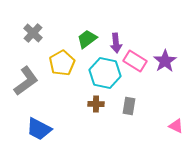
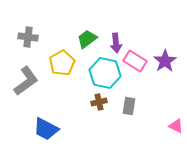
gray cross: moved 5 px left, 4 px down; rotated 36 degrees counterclockwise
brown cross: moved 3 px right, 2 px up; rotated 14 degrees counterclockwise
blue trapezoid: moved 7 px right
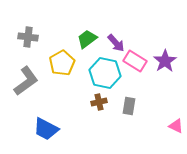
purple arrow: rotated 36 degrees counterclockwise
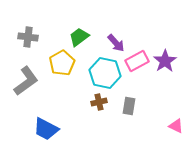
green trapezoid: moved 8 px left, 2 px up
pink rectangle: moved 2 px right; rotated 60 degrees counterclockwise
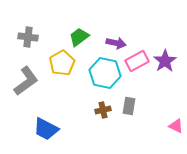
purple arrow: rotated 36 degrees counterclockwise
brown cross: moved 4 px right, 8 px down
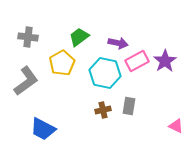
purple arrow: moved 2 px right
blue trapezoid: moved 3 px left
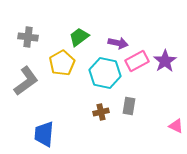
brown cross: moved 2 px left, 2 px down
blue trapezoid: moved 1 px right, 5 px down; rotated 68 degrees clockwise
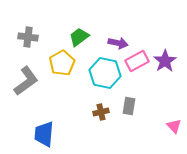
pink triangle: moved 2 px left; rotated 21 degrees clockwise
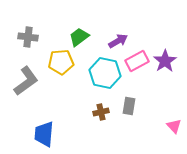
purple arrow: moved 2 px up; rotated 42 degrees counterclockwise
yellow pentagon: moved 1 px left, 1 px up; rotated 25 degrees clockwise
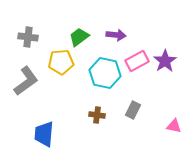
purple arrow: moved 2 px left, 6 px up; rotated 36 degrees clockwise
gray rectangle: moved 4 px right, 4 px down; rotated 18 degrees clockwise
brown cross: moved 4 px left, 3 px down; rotated 21 degrees clockwise
pink triangle: rotated 35 degrees counterclockwise
